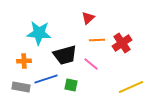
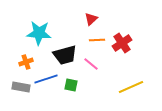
red triangle: moved 3 px right, 1 px down
orange cross: moved 2 px right, 1 px down; rotated 16 degrees counterclockwise
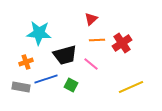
green square: rotated 16 degrees clockwise
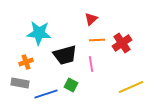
pink line: rotated 42 degrees clockwise
blue line: moved 15 px down
gray rectangle: moved 1 px left, 4 px up
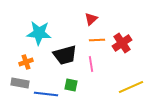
green square: rotated 16 degrees counterclockwise
blue line: rotated 25 degrees clockwise
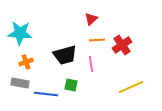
cyan star: moved 19 px left
red cross: moved 2 px down
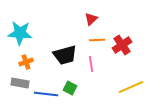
green square: moved 1 px left, 3 px down; rotated 16 degrees clockwise
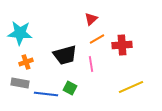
orange line: moved 1 px up; rotated 28 degrees counterclockwise
red cross: rotated 30 degrees clockwise
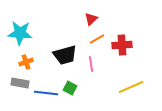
blue line: moved 1 px up
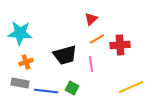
red cross: moved 2 px left
green square: moved 2 px right
blue line: moved 2 px up
